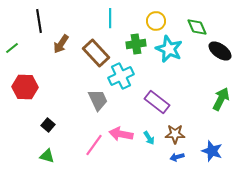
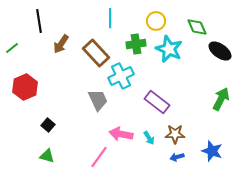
red hexagon: rotated 25 degrees counterclockwise
pink line: moved 5 px right, 12 px down
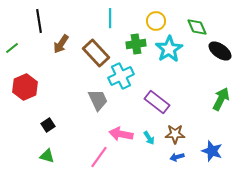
cyan star: rotated 16 degrees clockwise
black square: rotated 16 degrees clockwise
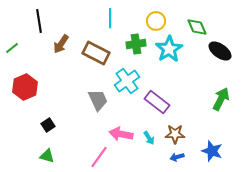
brown rectangle: rotated 20 degrees counterclockwise
cyan cross: moved 6 px right, 5 px down; rotated 10 degrees counterclockwise
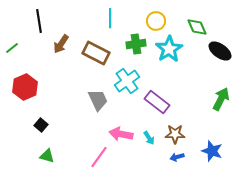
black square: moved 7 px left; rotated 16 degrees counterclockwise
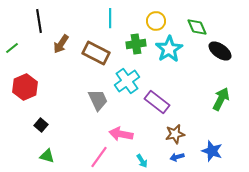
brown star: rotated 12 degrees counterclockwise
cyan arrow: moved 7 px left, 23 px down
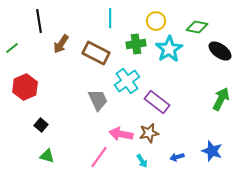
green diamond: rotated 55 degrees counterclockwise
brown star: moved 26 px left, 1 px up
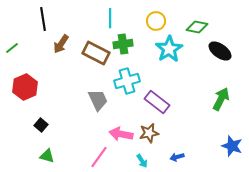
black line: moved 4 px right, 2 px up
green cross: moved 13 px left
cyan cross: rotated 20 degrees clockwise
blue star: moved 20 px right, 5 px up
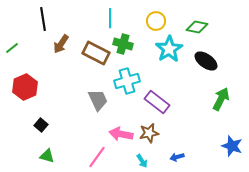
green cross: rotated 24 degrees clockwise
black ellipse: moved 14 px left, 10 px down
pink line: moved 2 px left
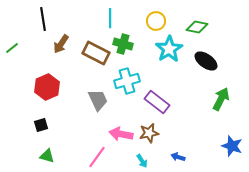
red hexagon: moved 22 px right
black square: rotated 32 degrees clockwise
blue arrow: moved 1 px right; rotated 32 degrees clockwise
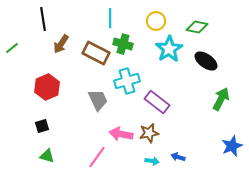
black square: moved 1 px right, 1 px down
blue star: rotated 30 degrees clockwise
cyan arrow: moved 10 px right; rotated 48 degrees counterclockwise
